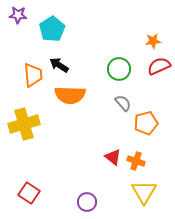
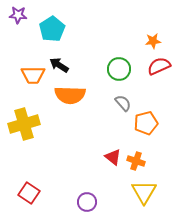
orange trapezoid: rotated 95 degrees clockwise
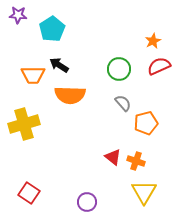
orange star: rotated 21 degrees counterclockwise
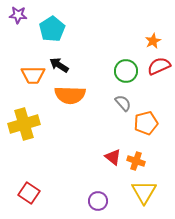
green circle: moved 7 px right, 2 px down
purple circle: moved 11 px right, 1 px up
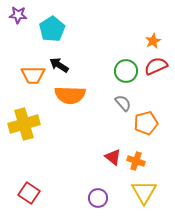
red semicircle: moved 3 px left
purple circle: moved 3 px up
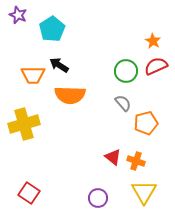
purple star: rotated 18 degrees clockwise
orange star: rotated 14 degrees counterclockwise
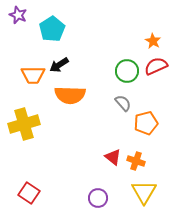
black arrow: rotated 66 degrees counterclockwise
green circle: moved 1 px right
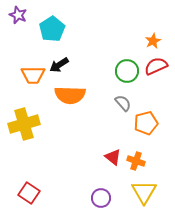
orange star: rotated 14 degrees clockwise
purple circle: moved 3 px right
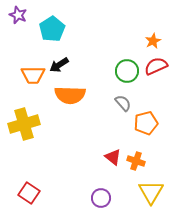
yellow triangle: moved 7 px right
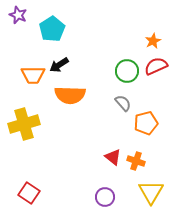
purple circle: moved 4 px right, 1 px up
